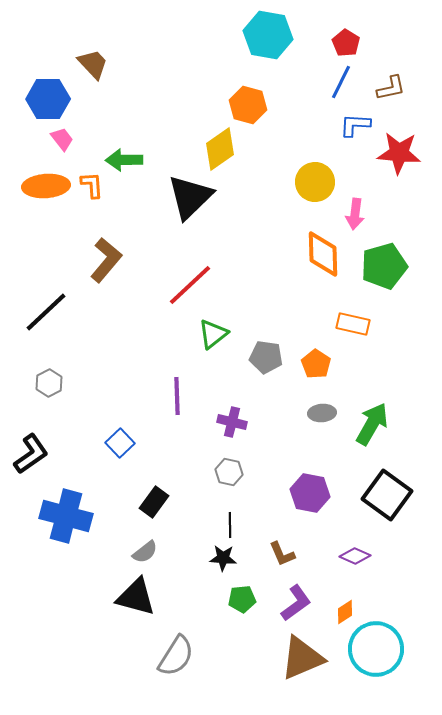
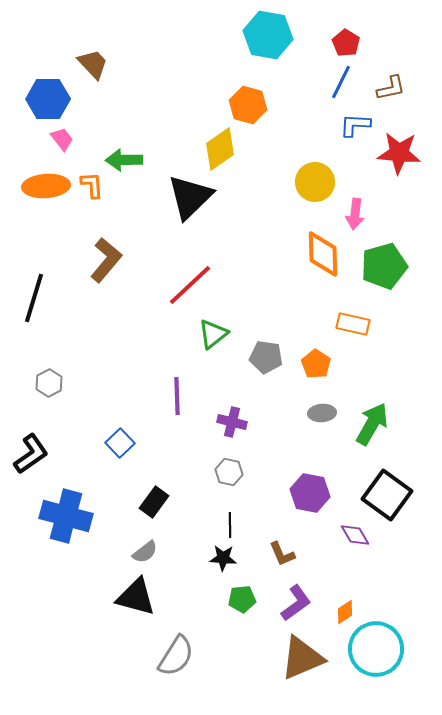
black line at (46, 312): moved 12 px left, 14 px up; rotated 30 degrees counterclockwise
purple diamond at (355, 556): moved 21 px up; rotated 36 degrees clockwise
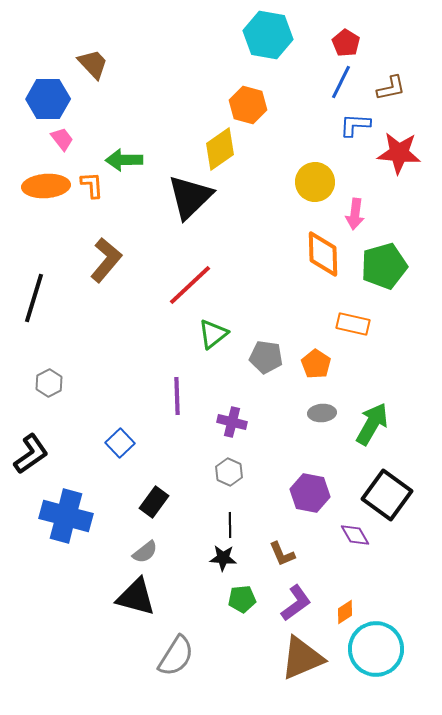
gray hexagon at (229, 472): rotated 12 degrees clockwise
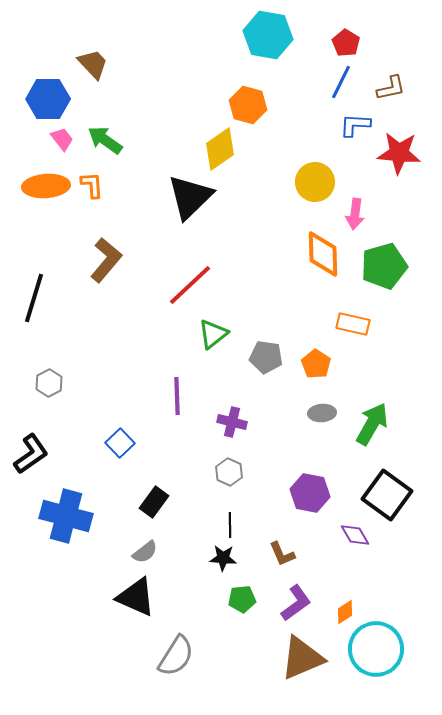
green arrow at (124, 160): moved 19 px left, 20 px up; rotated 36 degrees clockwise
black triangle at (136, 597): rotated 9 degrees clockwise
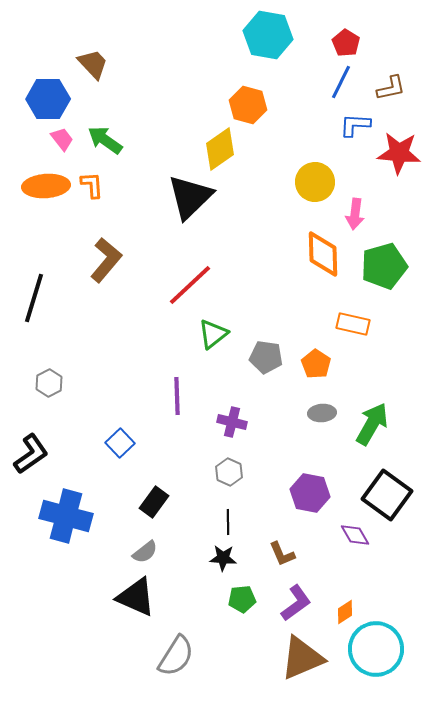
black line at (230, 525): moved 2 px left, 3 px up
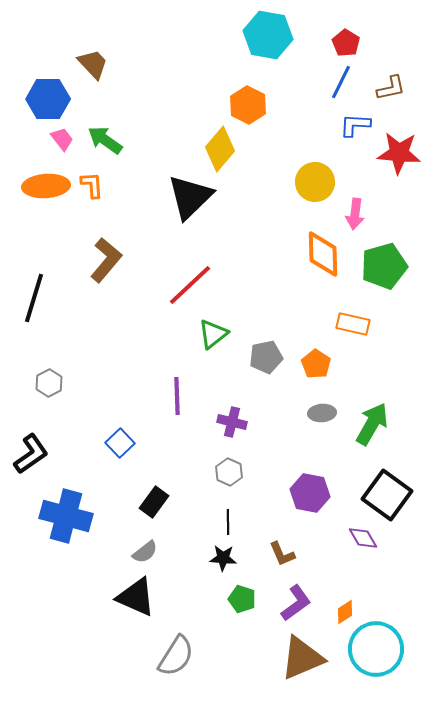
orange hexagon at (248, 105): rotated 12 degrees clockwise
yellow diamond at (220, 149): rotated 15 degrees counterclockwise
gray pentagon at (266, 357): rotated 20 degrees counterclockwise
purple diamond at (355, 535): moved 8 px right, 3 px down
green pentagon at (242, 599): rotated 24 degrees clockwise
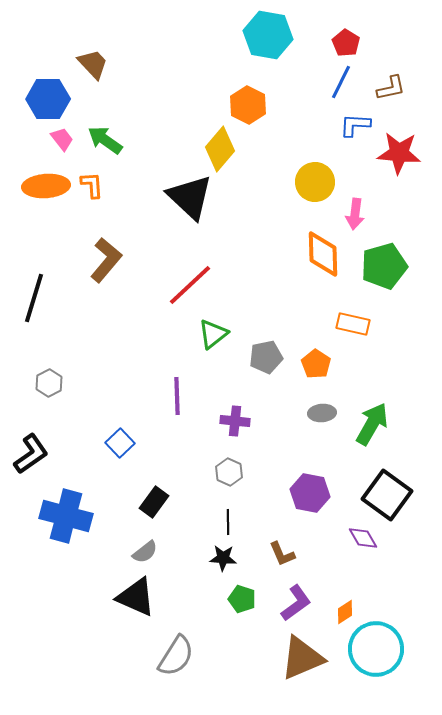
black triangle at (190, 197): rotated 33 degrees counterclockwise
purple cross at (232, 422): moved 3 px right, 1 px up; rotated 8 degrees counterclockwise
